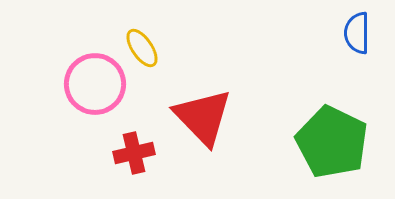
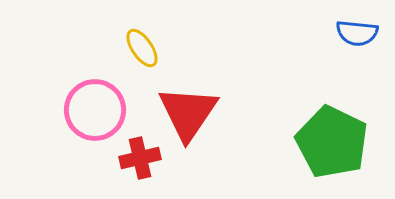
blue semicircle: rotated 84 degrees counterclockwise
pink circle: moved 26 px down
red triangle: moved 15 px left, 4 px up; rotated 18 degrees clockwise
red cross: moved 6 px right, 5 px down
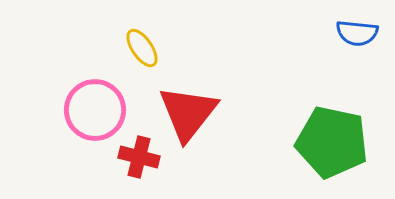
red triangle: rotated 4 degrees clockwise
green pentagon: rotated 14 degrees counterclockwise
red cross: moved 1 px left, 1 px up; rotated 27 degrees clockwise
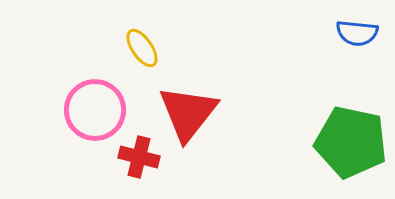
green pentagon: moved 19 px right
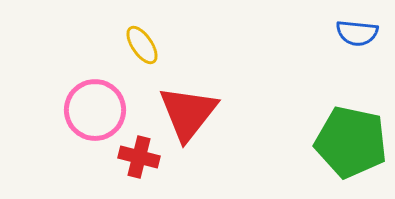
yellow ellipse: moved 3 px up
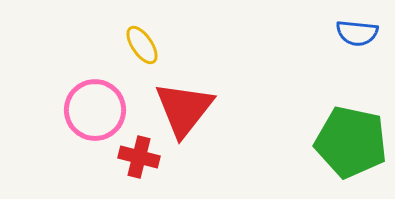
red triangle: moved 4 px left, 4 px up
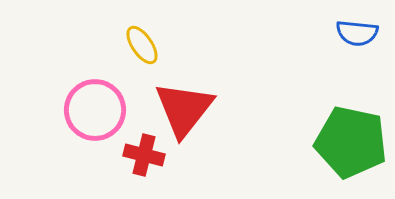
red cross: moved 5 px right, 2 px up
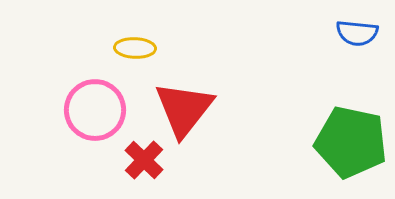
yellow ellipse: moved 7 px left, 3 px down; rotated 54 degrees counterclockwise
red cross: moved 5 px down; rotated 30 degrees clockwise
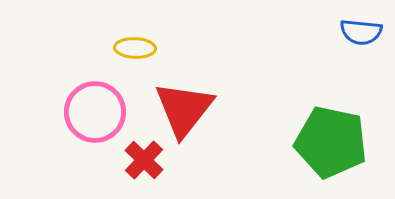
blue semicircle: moved 4 px right, 1 px up
pink circle: moved 2 px down
green pentagon: moved 20 px left
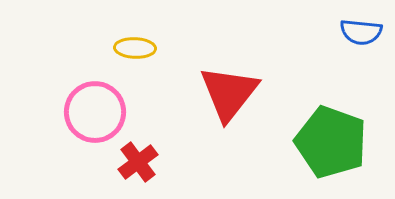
red triangle: moved 45 px right, 16 px up
green pentagon: rotated 8 degrees clockwise
red cross: moved 6 px left, 2 px down; rotated 9 degrees clockwise
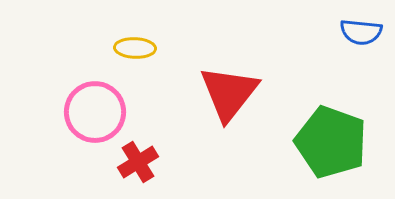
red cross: rotated 6 degrees clockwise
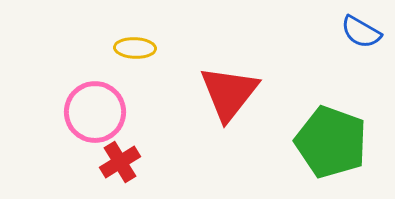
blue semicircle: rotated 24 degrees clockwise
red cross: moved 18 px left
